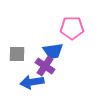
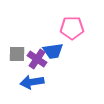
purple cross: moved 8 px left, 7 px up
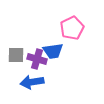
pink pentagon: rotated 25 degrees counterclockwise
gray square: moved 1 px left, 1 px down
purple cross: rotated 18 degrees counterclockwise
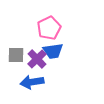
pink pentagon: moved 23 px left
purple cross: rotated 30 degrees clockwise
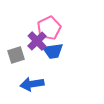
gray square: rotated 18 degrees counterclockwise
purple cross: moved 18 px up
blue arrow: moved 2 px down
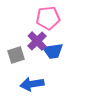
pink pentagon: moved 1 px left, 10 px up; rotated 20 degrees clockwise
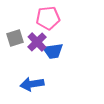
purple cross: moved 1 px down
gray square: moved 1 px left, 17 px up
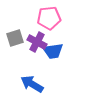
pink pentagon: moved 1 px right
purple cross: rotated 18 degrees counterclockwise
blue arrow: rotated 40 degrees clockwise
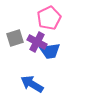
pink pentagon: rotated 20 degrees counterclockwise
blue trapezoid: moved 3 px left
